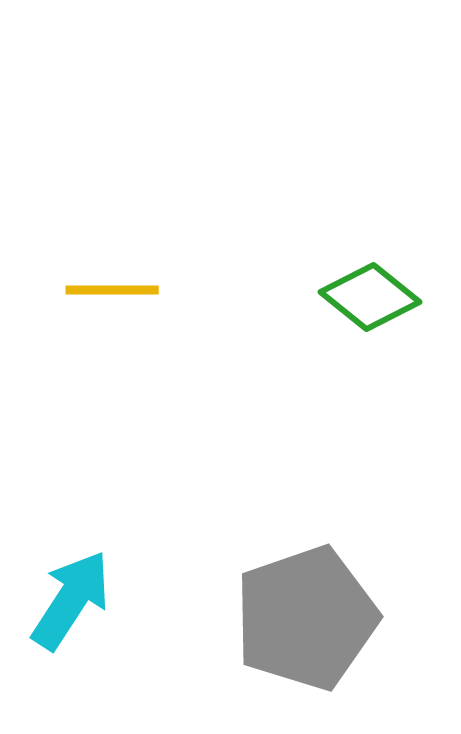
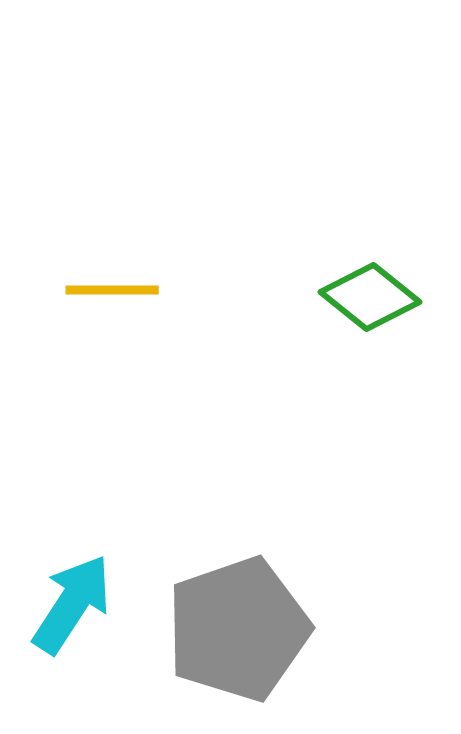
cyan arrow: moved 1 px right, 4 px down
gray pentagon: moved 68 px left, 11 px down
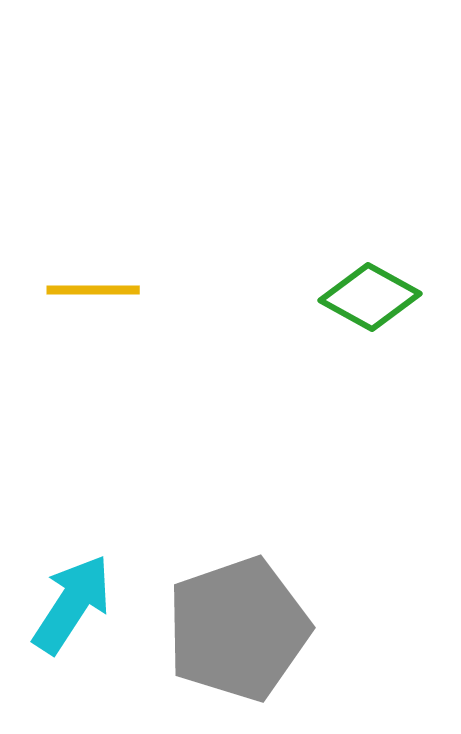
yellow line: moved 19 px left
green diamond: rotated 10 degrees counterclockwise
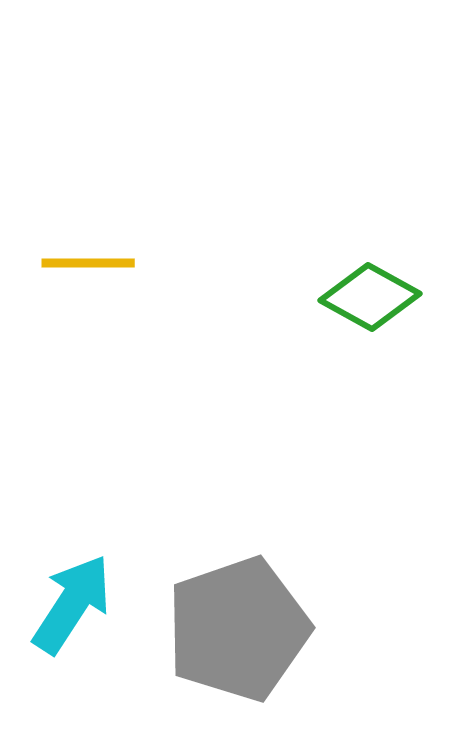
yellow line: moved 5 px left, 27 px up
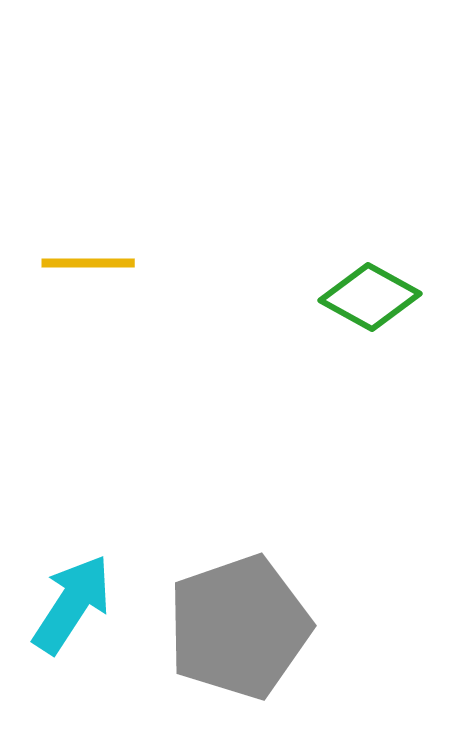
gray pentagon: moved 1 px right, 2 px up
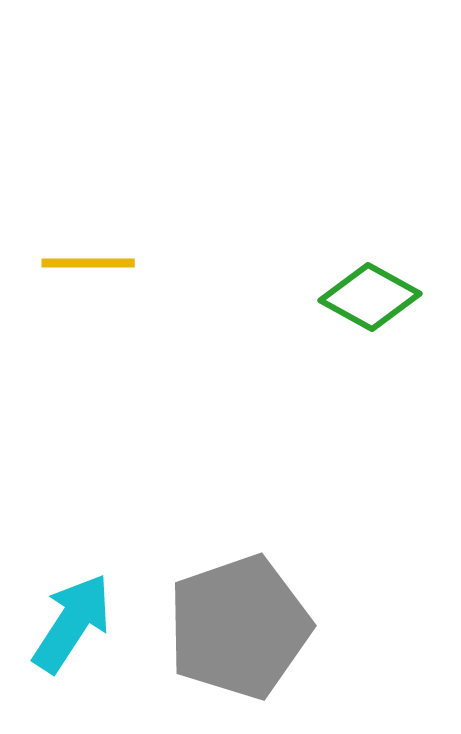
cyan arrow: moved 19 px down
